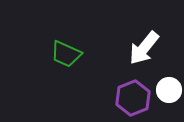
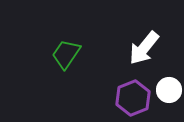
green trapezoid: rotated 100 degrees clockwise
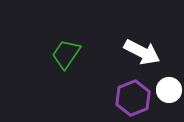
white arrow: moved 2 px left, 4 px down; rotated 102 degrees counterclockwise
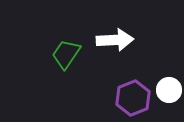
white arrow: moved 27 px left, 12 px up; rotated 30 degrees counterclockwise
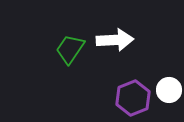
green trapezoid: moved 4 px right, 5 px up
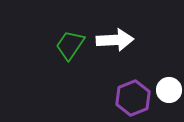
green trapezoid: moved 4 px up
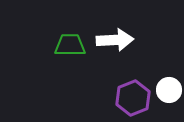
green trapezoid: rotated 56 degrees clockwise
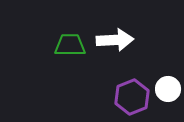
white circle: moved 1 px left, 1 px up
purple hexagon: moved 1 px left, 1 px up
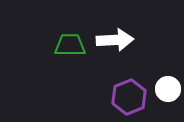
purple hexagon: moved 3 px left
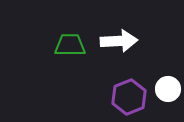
white arrow: moved 4 px right, 1 px down
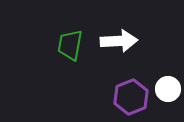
green trapezoid: rotated 80 degrees counterclockwise
purple hexagon: moved 2 px right
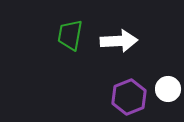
green trapezoid: moved 10 px up
purple hexagon: moved 2 px left
